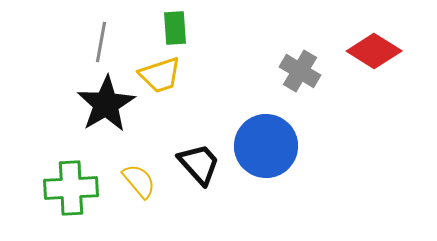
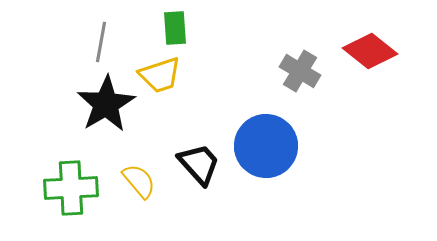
red diamond: moved 4 px left; rotated 6 degrees clockwise
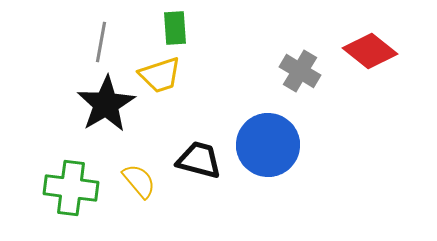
blue circle: moved 2 px right, 1 px up
black trapezoid: moved 4 px up; rotated 33 degrees counterclockwise
green cross: rotated 10 degrees clockwise
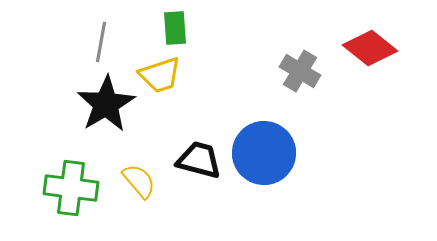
red diamond: moved 3 px up
blue circle: moved 4 px left, 8 px down
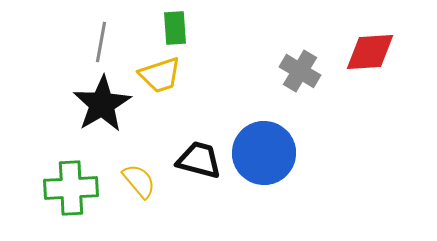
red diamond: moved 4 px down; rotated 42 degrees counterclockwise
black star: moved 4 px left
green cross: rotated 10 degrees counterclockwise
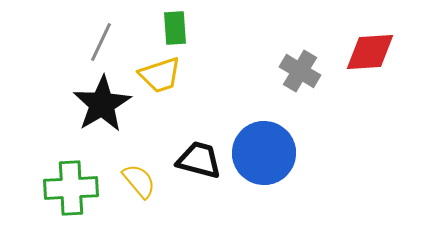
gray line: rotated 15 degrees clockwise
